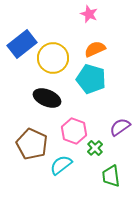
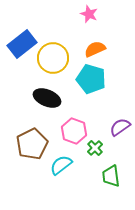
brown pentagon: rotated 20 degrees clockwise
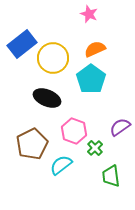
cyan pentagon: rotated 20 degrees clockwise
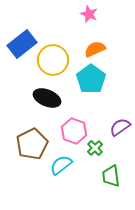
yellow circle: moved 2 px down
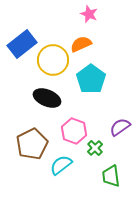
orange semicircle: moved 14 px left, 5 px up
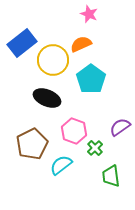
blue rectangle: moved 1 px up
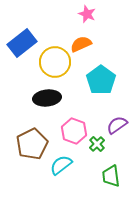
pink star: moved 2 px left
yellow circle: moved 2 px right, 2 px down
cyan pentagon: moved 10 px right, 1 px down
black ellipse: rotated 28 degrees counterclockwise
purple semicircle: moved 3 px left, 2 px up
green cross: moved 2 px right, 4 px up
